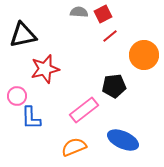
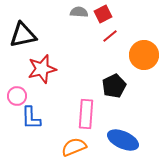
red star: moved 3 px left
black pentagon: rotated 20 degrees counterclockwise
pink rectangle: moved 2 px right, 4 px down; rotated 48 degrees counterclockwise
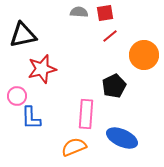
red square: moved 2 px right, 1 px up; rotated 18 degrees clockwise
blue ellipse: moved 1 px left, 2 px up
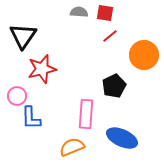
red square: rotated 18 degrees clockwise
black triangle: moved 1 px down; rotated 44 degrees counterclockwise
orange semicircle: moved 2 px left
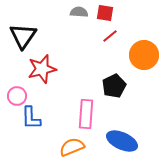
blue ellipse: moved 3 px down
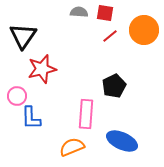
orange circle: moved 25 px up
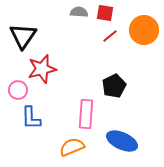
pink circle: moved 1 px right, 6 px up
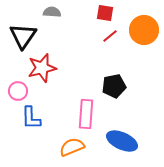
gray semicircle: moved 27 px left
red star: moved 1 px up
black pentagon: rotated 15 degrees clockwise
pink circle: moved 1 px down
